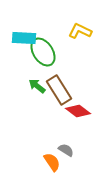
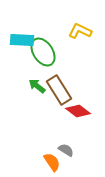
cyan rectangle: moved 2 px left, 2 px down
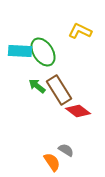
cyan rectangle: moved 2 px left, 11 px down
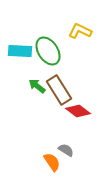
green ellipse: moved 5 px right, 1 px up
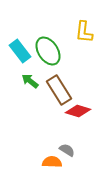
yellow L-shape: moved 4 px right, 1 px down; rotated 110 degrees counterclockwise
cyan rectangle: rotated 50 degrees clockwise
green arrow: moved 7 px left, 5 px up
red diamond: rotated 20 degrees counterclockwise
gray semicircle: moved 1 px right
orange semicircle: rotated 54 degrees counterclockwise
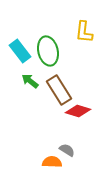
green ellipse: rotated 20 degrees clockwise
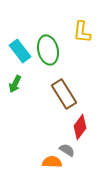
yellow L-shape: moved 2 px left
green ellipse: moved 1 px up
green arrow: moved 15 px left, 3 px down; rotated 102 degrees counterclockwise
brown rectangle: moved 5 px right, 4 px down
red diamond: moved 2 px right, 16 px down; rotated 70 degrees counterclockwise
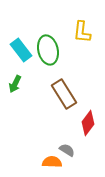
cyan rectangle: moved 1 px right, 1 px up
red diamond: moved 8 px right, 4 px up
